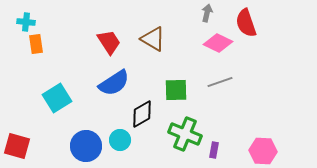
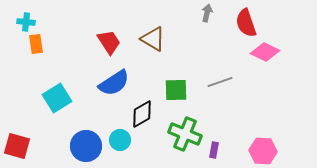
pink diamond: moved 47 px right, 9 px down
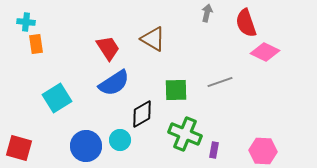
red trapezoid: moved 1 px left, 6 px down
red square: moved 2 px right, 2 px down
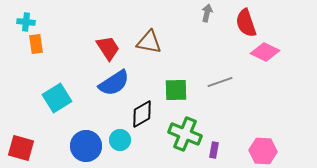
brown triangle: moved 4 px left, 3 px down; rotated 20 degrees counterclockwise
red square: moved 2 px right
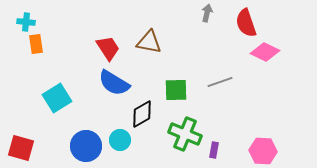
blue semicircle: rotated 64 degrees clockwise
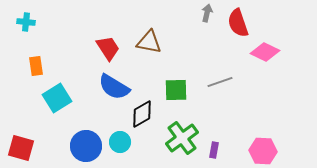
red semicircle: moved 8 px left
orange rectangle: moved 22 px down
blue semicircle: moved 4 px down
green cross: moved 3 px left, 4 px down; rotated 32 degrees clockwise
cyan circle: moved 2 px down
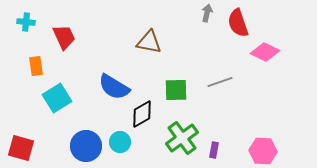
red trapezoid: moved 44 px left, 11 px up; rotated 8 degrees clockwise
